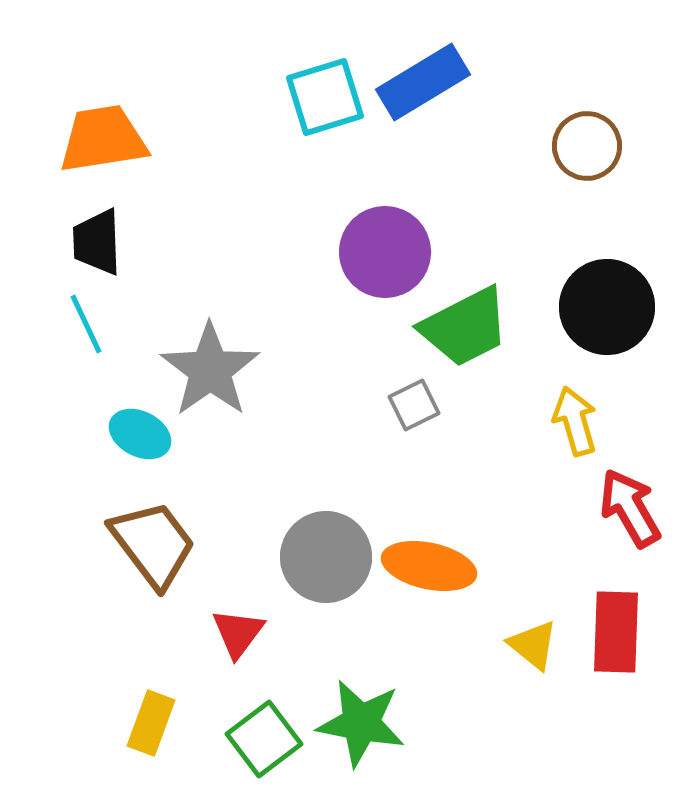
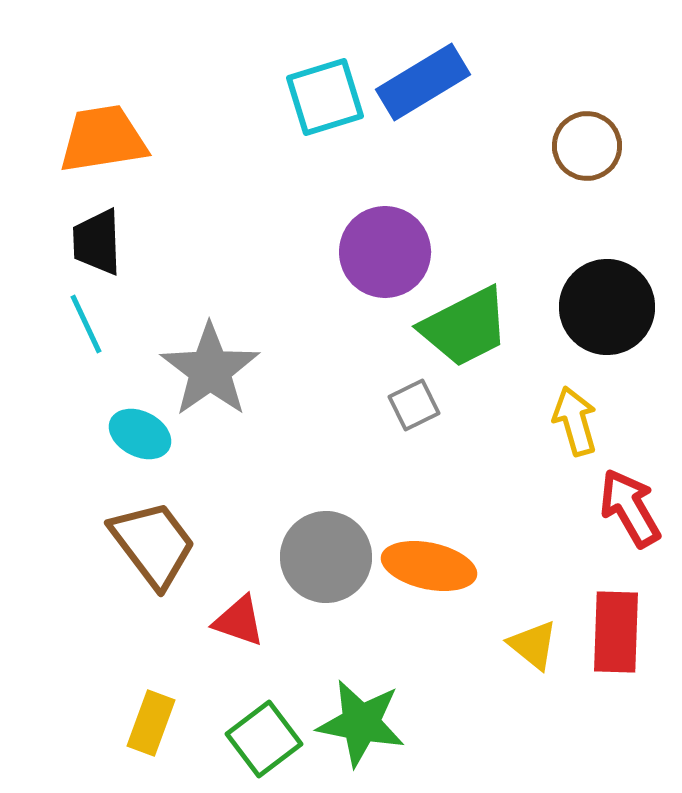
red triangle: moved 1 px right, 12 px up; rotated 48 degrees counterclockwise
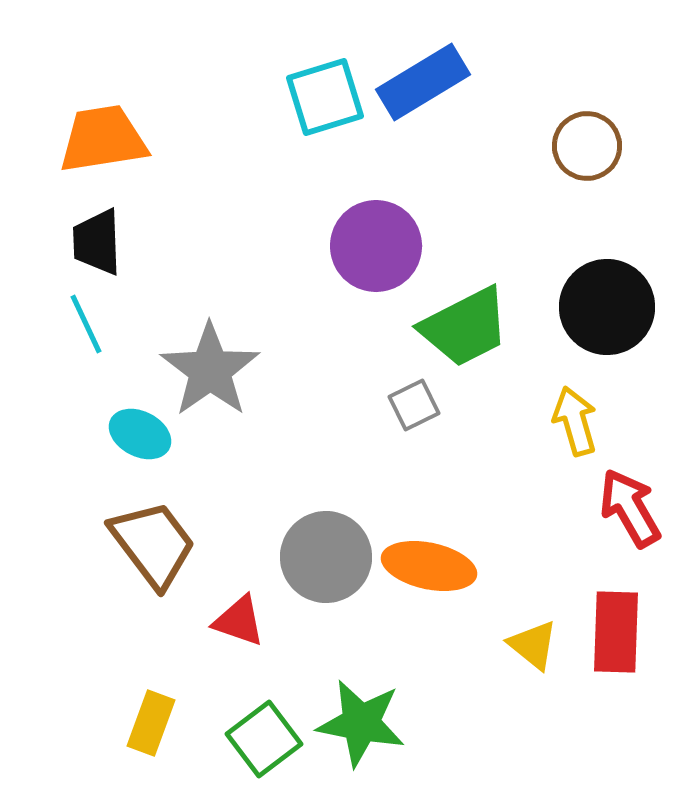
purple circle: moved 9 px left, 6 px up
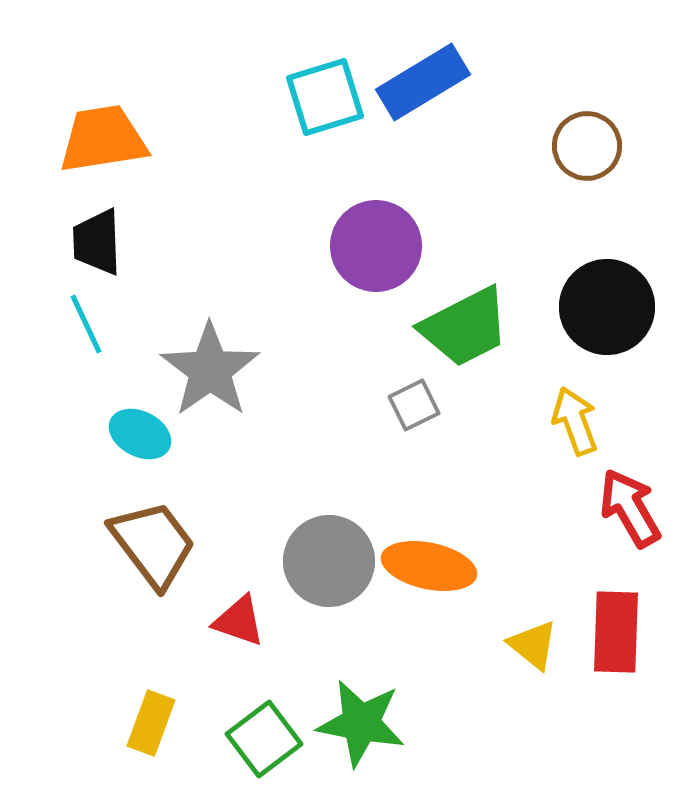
yellow arrow: rotated 4 degrees counterclockwise
gray circle: moved 3 px right, 4 px down
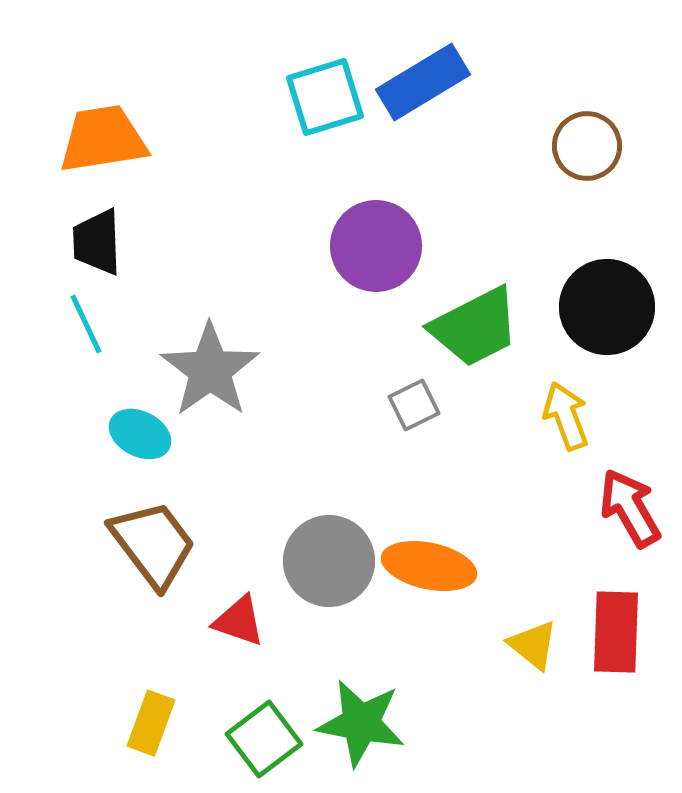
green trapezoid: moved 10 px right
yellow arrow: moved 9 px left, 5 px up
